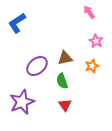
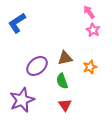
pink star: moved 3 px left, 11 px up
orange star: moved 2 px left, 1 px down
purple star: moved 2 px up
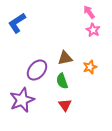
purple ellipse: moved 4 px down; rotated 10 degrees counterclockwise
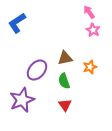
green semicircle: moved 2 px right
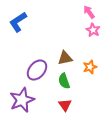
blue L-shape: moved 1 px right, 1 px up
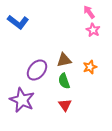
blue L-shape: rotated 110 degrees counterclockwise
brown triangle: moved 1 px left, 2 px down
purple star: rotated 25 degrees counterclockwise
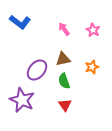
pink arrow: moved 25 px left, 17 px down
blue L-shape: moved 2 px right
brown triangle: moved 1 px left, 1 px up
orange star: moved 2 px right
